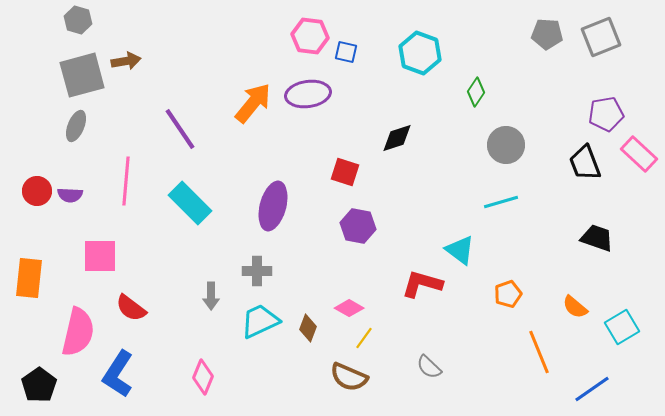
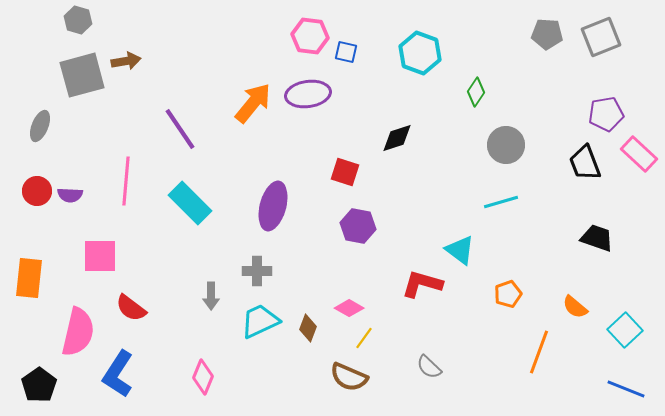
gray ellipse at (76, 126): moved 36 px left
cyan square at (622, 327): moved 3 px right, 3 px down; rotated 12 degrees counterclockwise
orange line at (539, 352): rotated 42 degrees clockwise
blue line at (592, 389): moved 34 px right; rotated 57 degrees clockwise
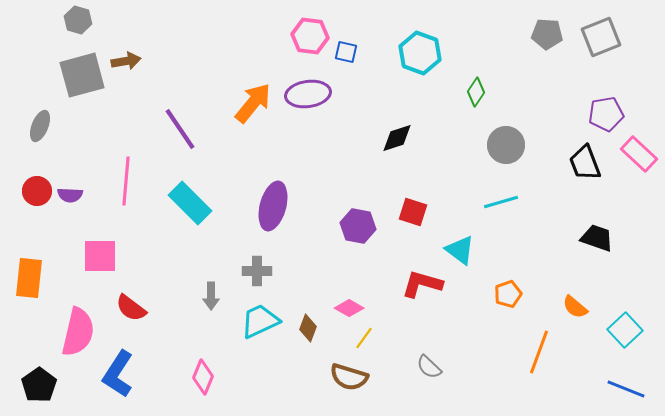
red square at (345, 172): moved 68 px right, 40 px down
brown semicircle at (349, 377): rotated 6 degrees counterclockwise
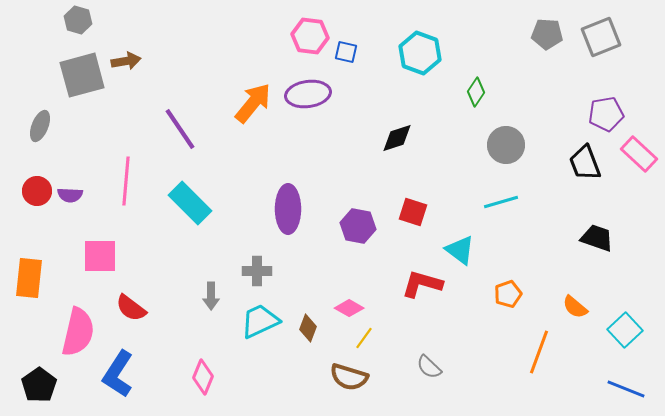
purple ellipse at (273, 206): moved 15 px right, 3 px down; rotated 15 degrees counterclockwise
